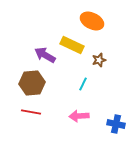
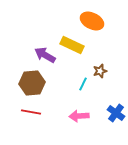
brown star: moved 1 px right, 11 px down
blue cross: moved 11 px up; rotated 24 degrees clockwise
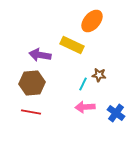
orange ellipse: rotated 75 degrees counterclockwise
purple arrow: moved 5 px left; rotated 20 degrees counterclockwise
brown star: moved 1 px left, 4 px down; rotated 24 degrees clockwise
pink arrow: moved 6 px right, 9 px up
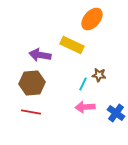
orange ellipse: moved 2 px up
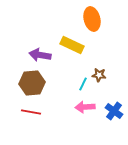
orange ellipse: rotated 55 degrees counterclockwise
blue cross: moved 2 px left, 2 px up
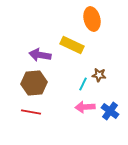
brown hexagon: moved 2 px right
blue cross: moved 4 px left
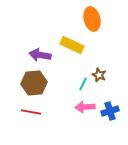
brown star: rotated 16 degrees clockwise
blue cross: rotated 36 degrees clockwise
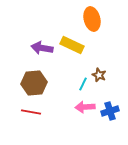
purple arrow: moved 2 px right, 7 px up
